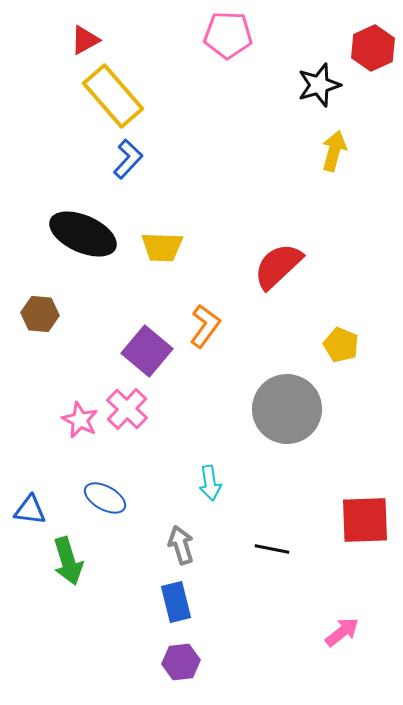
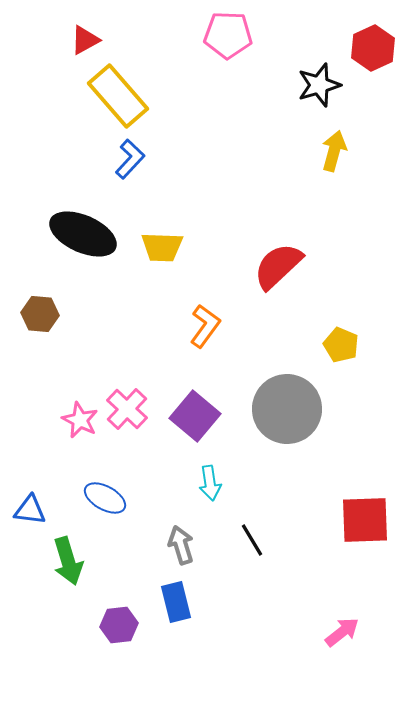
yellow rectangle: moved 5 px right
blue L-shape: moved 2 px right
purple square: moved 48 px right, 65 px down
black line: moved 20 px left, 9 px up; rotated 48 degrees clockwise
purple hexagon: moved 62 px left, 37 px up
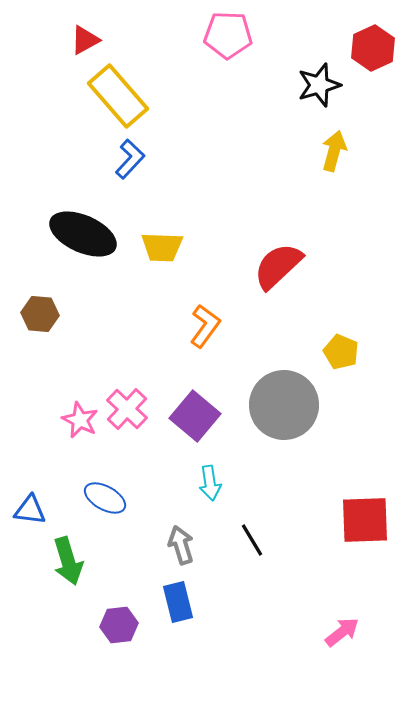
yellow pentagon: moved 7 px down
gray circle: moved 3 px left, 4 px up
blue rectangle: moved 2 px right
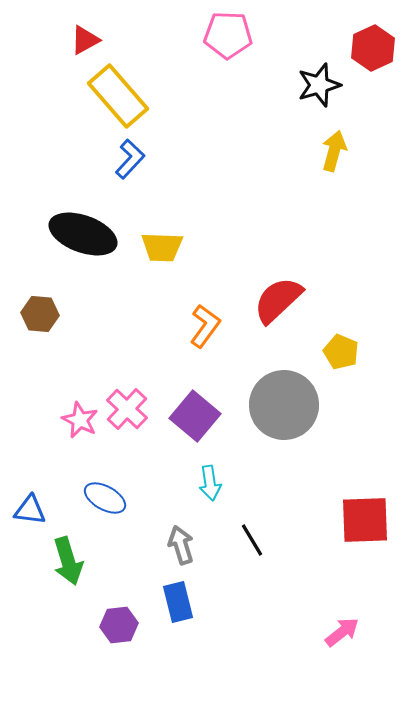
black ellipse: rotated 4 degrees counterclockwise
red semicircle: moved 34 px down
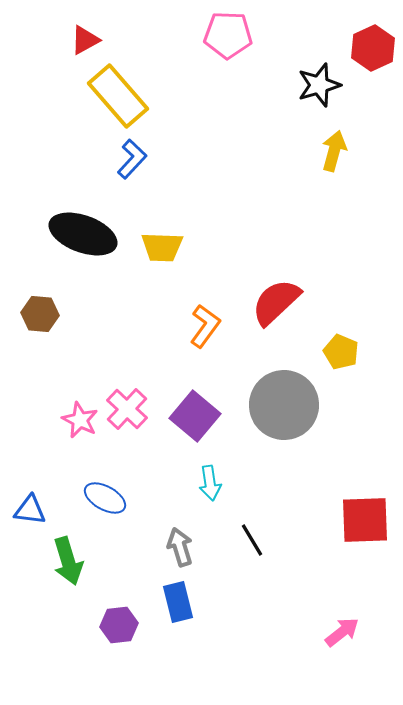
blue L-shape: moved 2 px right
red semicircle: moved 2 px left, 2 px down
gray arrow: moved 1 px left, 2 px down
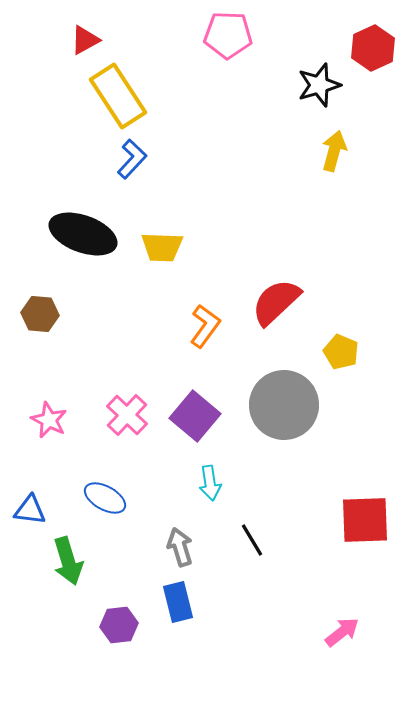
yellow rectangle: rotated 8 degrees clockwise
pink cross: moved 6 px down
pink star: moved 31 px left
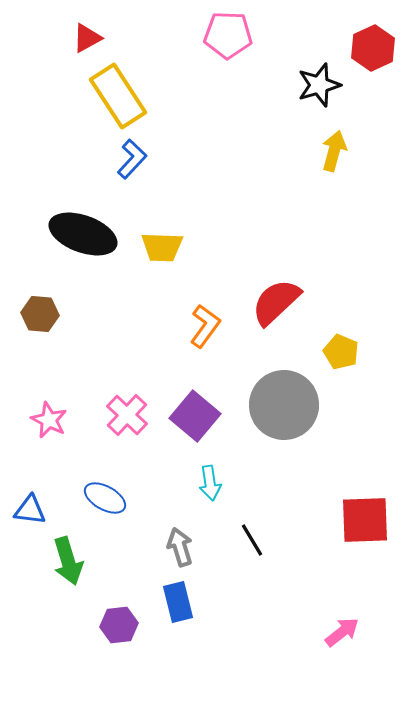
red triangle: moved 2 px right, 2 px up
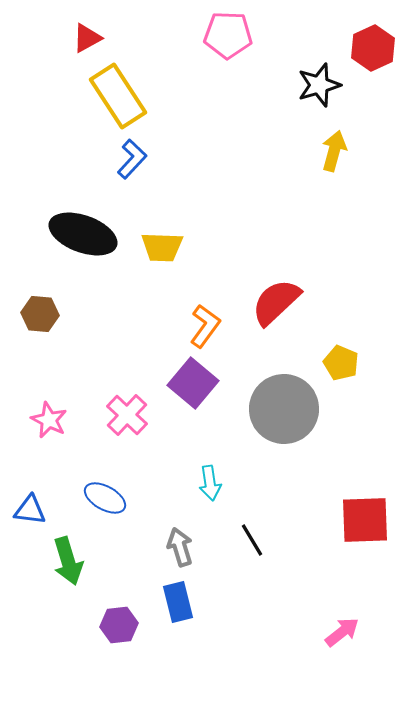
yellow pentagon: moved 11 px down
gray circle: moved 4 px down
purple square: moved 2 px left, 33 px up
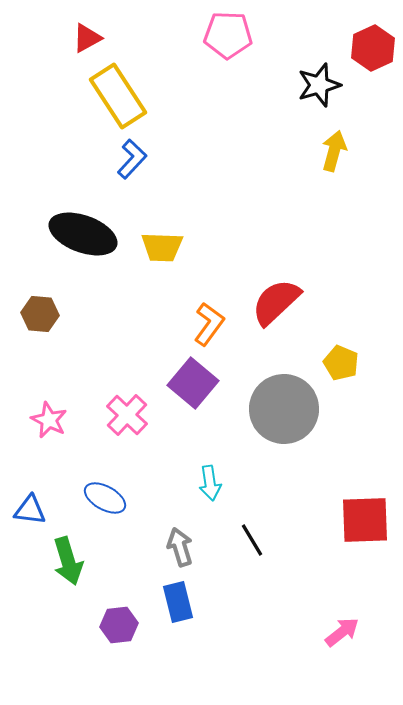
orange L-shape: moved 4 px right, 2 px up
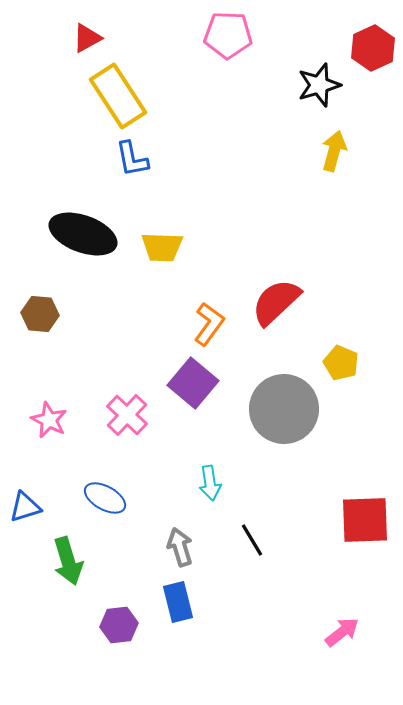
blue L-shape: rotated 126 degrees clockwise
blue triangle: moved 5 px left, 3 px up; rotated 24 degrees counterclockwise
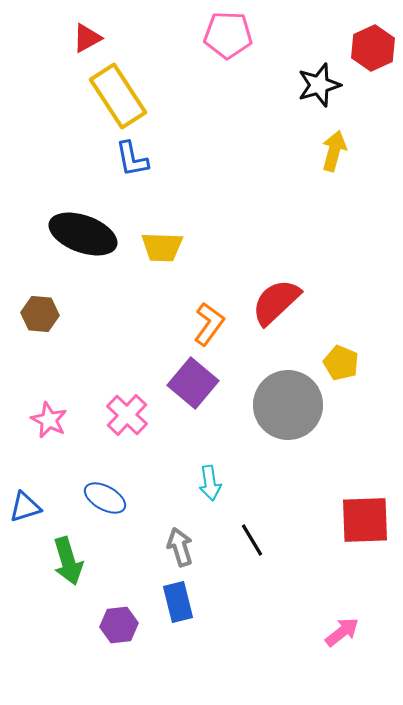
gray circle: moved 4 px right, 4 px up
